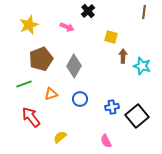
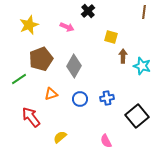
green line: moved 5 px left, 5 px up; rotated 14 degrees counterclockwise
blue cross: moved 5 px left, 9 px up
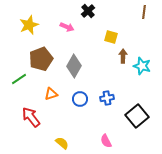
yellow semicircle: moved 2 px right, 6 px down; rotated 80 degrees clockwise
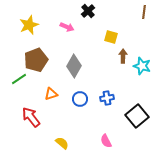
brown pentagon: moved 5 px left, 1 px down
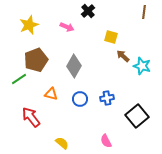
brown arrow: rotated 48 degrees counterclockwise
orange triangle: rotated 32 degrees clockwise
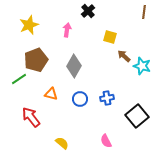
pink arrow: moved 3 px down; rotated 104 degrees counterclockwise
yellow square: moved 1 px left
brown arrow: moved 1 px right
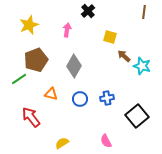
yellow semicircle: rotated 72 degrees counterclockwise
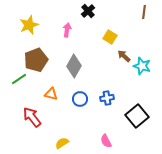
yellow square: rotated 16 degrees clockwise
red arrow: moved 1 px right
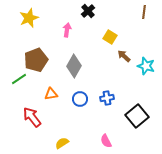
yellow star: moved 7 px up
cyan star: moved 4 px right
orange triangle: rotated 24 degrees counterclockwise
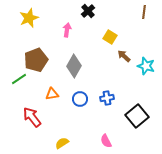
orange triangle: moved 1 px right
